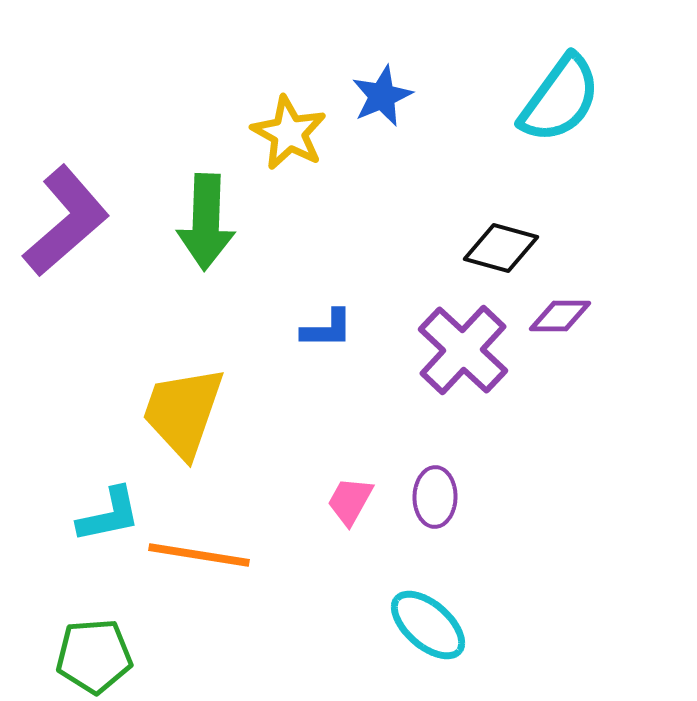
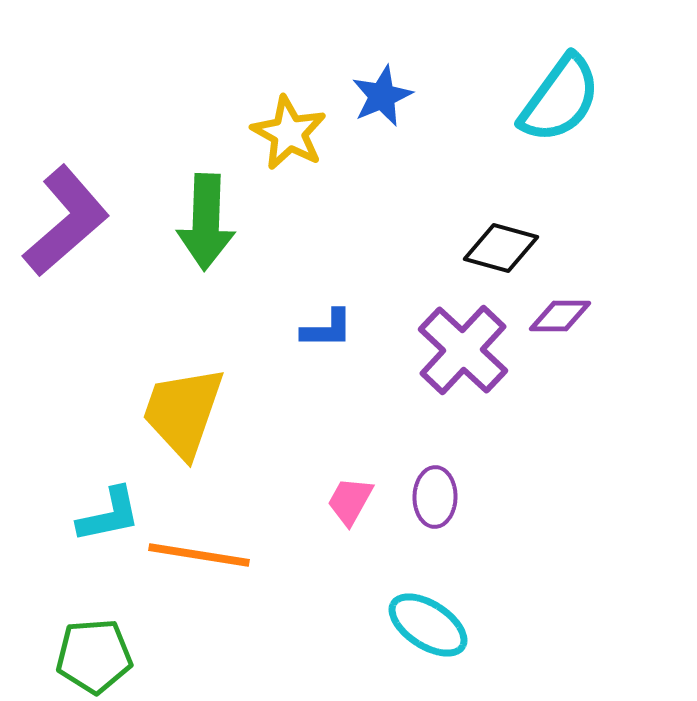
cyan ellipse: rotated 8 degrees counterclockwise
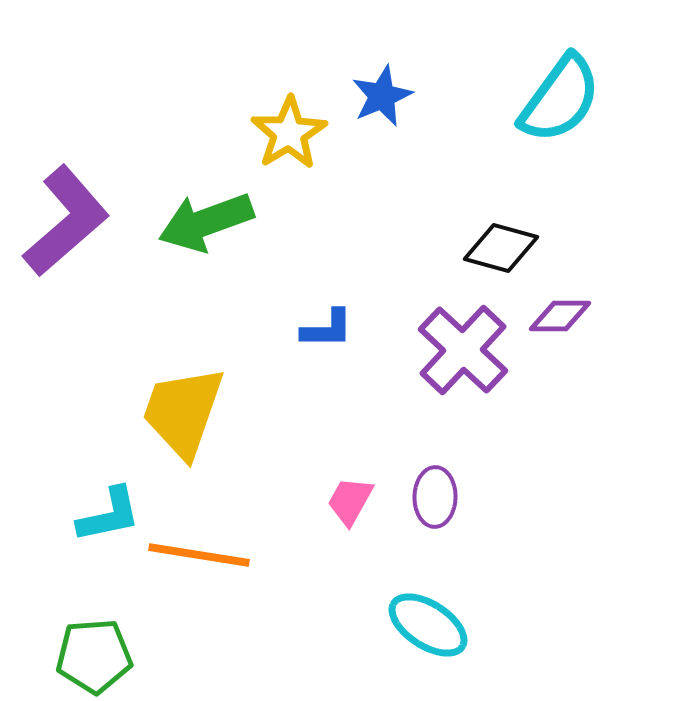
yellow star: rotated 12 degrees clockwise
green arrow: rotated 68 degrees clockwise
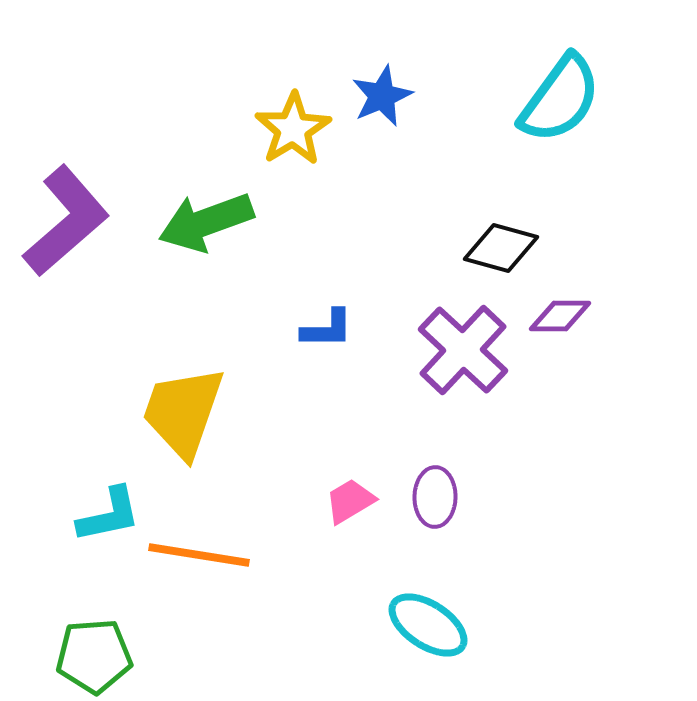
yellow star: moved 4 px right, 4 px up
pink trapezoid: rotated 30 degrees clockwise
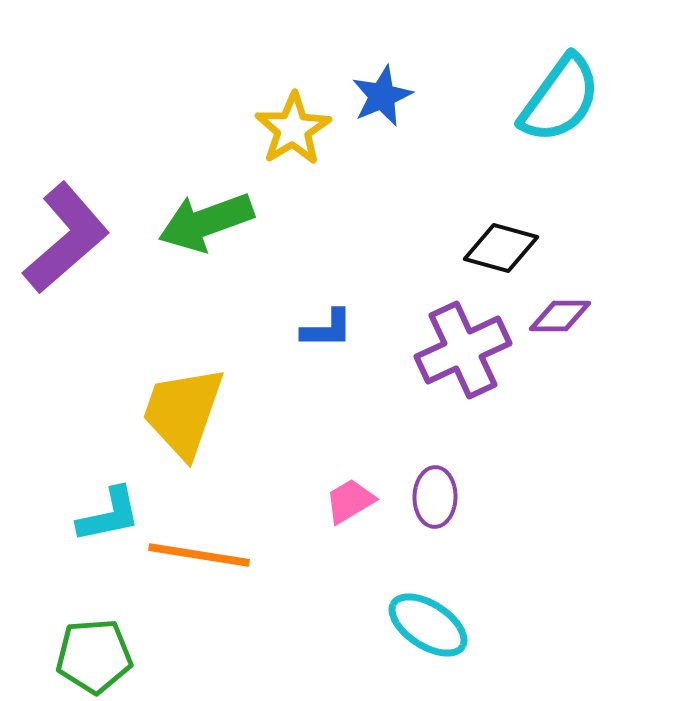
purple L-shape: moved 17 px down
purple cross: rotated 22 degrees clockwise
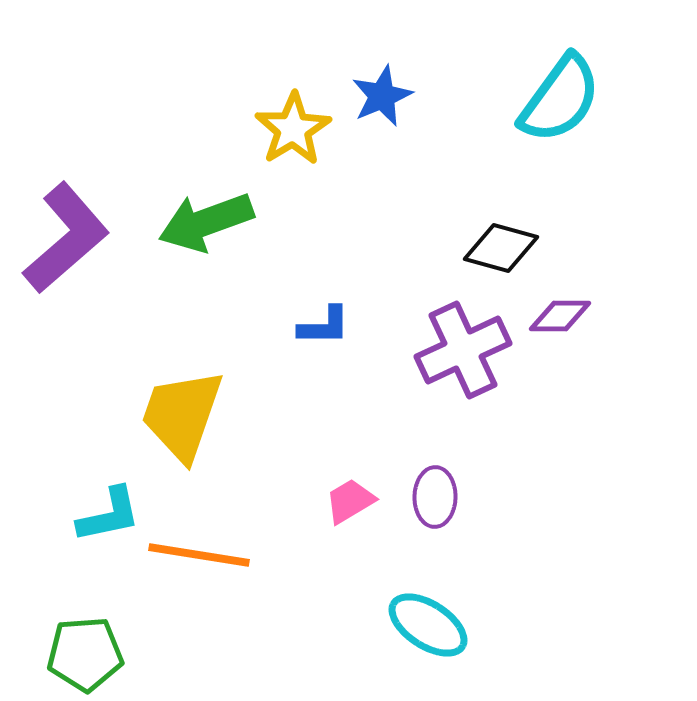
blue L-shape: moved 3 px left, 3 px up
yellow trapezoid: moved 1 px left, 3 px down
green pentagon: moved 9 px left, 2 px up
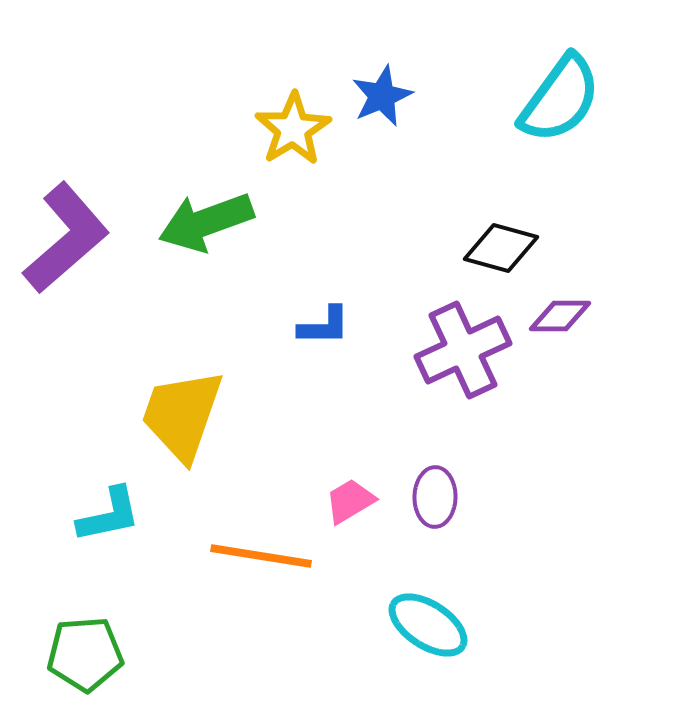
orange line: moved 62 px right, 1 px down
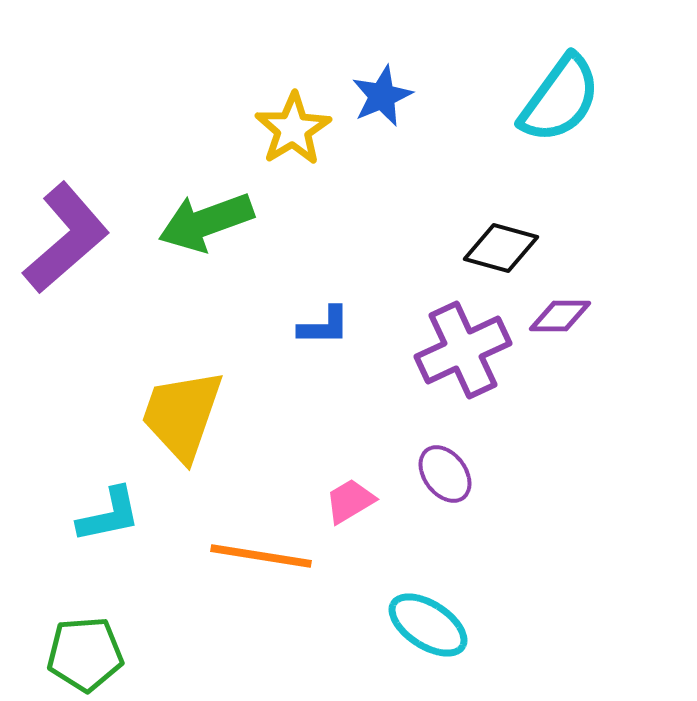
purple ellipse: moved 10 px right, 23 px up; rotated 38 degrees counterclockwise
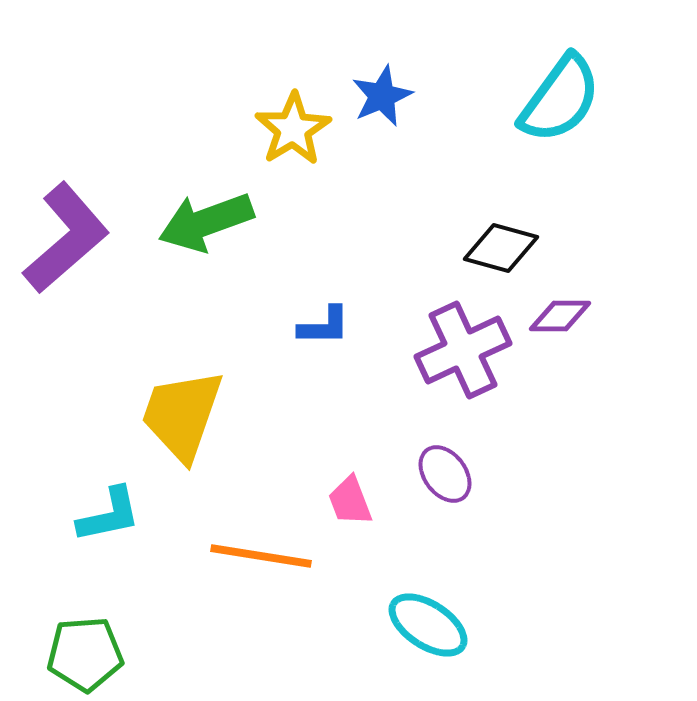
pink trapezoid: rotated 80 degrees counterclockwise
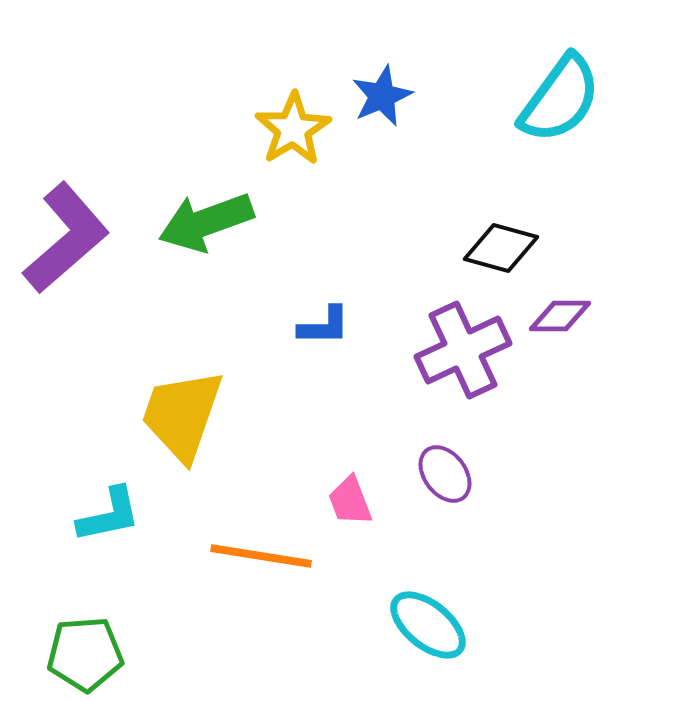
cyan ellipse: rotated 6 degrees clockwise
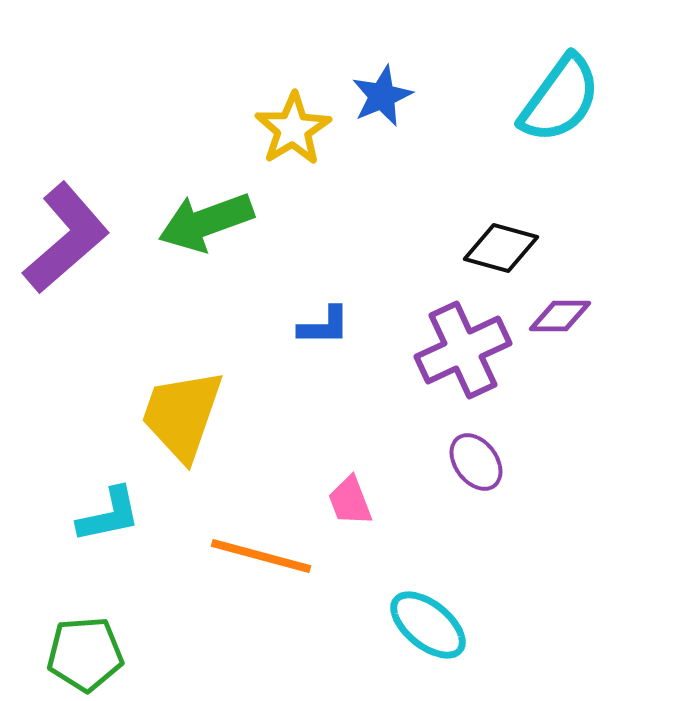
purple ellipse: moved 31 px right, 12 px up
orange line: rotated 6 degrees clockwise
